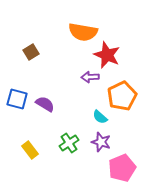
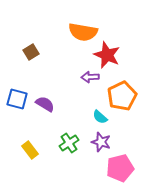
pink pentagon: moved 2 px left; rotated 8 degrees clockwise
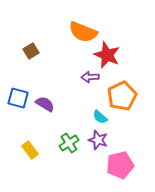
orange semicircle: rotated 12 degrees clockwise
brown square: moved 1 px up
blue square: moved 1 px right, 1 px up
purple star: moved 3 px left, 2 px up
pink pentagon: moved 3 px up
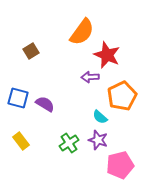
orange semicircle: moved 1 px left; rotated 76 degrees counterclockwise
yellow rectangle: moved 9 px left, 9 px up
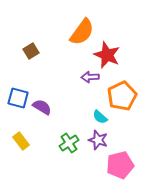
purple semicircle: moved 3 px left, 3 px down
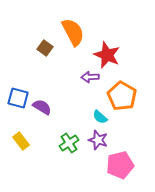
orange semicircle: moved 9 px left; rotated 64 degrees counterclockwise
brown square: moved 14 px right, 3 px up; rotated 21 degrees counterclockwise
orange pentagon: rotated 16 degrees counterclockwise
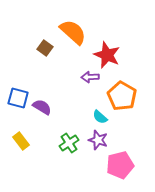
orange semicircle: rotated 20 degrees counterclockwise
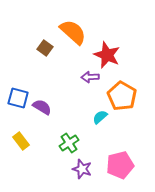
cyan semicircle: rotated 98 degrees clockwise
purple star: moved 16 px left, 29 px down
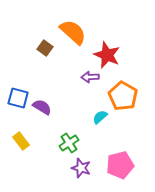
orange pentagon: moved 1 px right
purple star: moved 1 px left, 1 px up
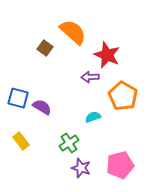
cyan semicircle: moved 7 px left; rotated 21 degrees clockwise
